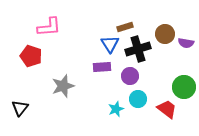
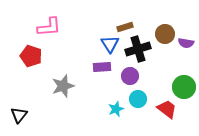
black triangle: moved 1 px left, 7 px down
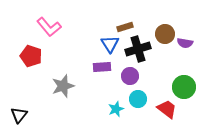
pink L-shape: rotated 55 degrees clockwise
purple semicircle: moved 1 px left
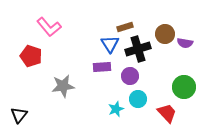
gray star: rotated 10 degrees clockwise
red trapezoid: moved 4 px down; rotated 10 degrees clockwise
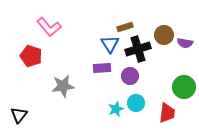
brown circle: moved 1 px left, 1 px down
purple rectangle: moved 1 px down
cyan circle: moved 2 px left, 4 px down
red trapezoid: rotated 50 degrees clockwise
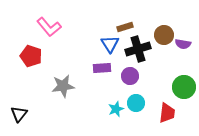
purple semicircle: moved 2 px left, 1 px down
black triangle: moved 1 px up
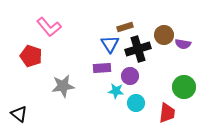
cyan star: moved 18 px up; rotated 28 degrees clockwise
black triangle: rotated 30 degrees counterclockwise
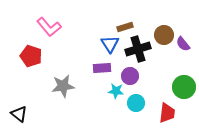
purple semicircle: rotated 42 degrees clockwise
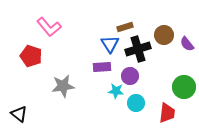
purple semicircle: moved 4 px right
purple rectangle: moved 1 px up
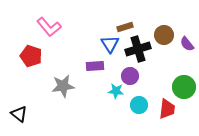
purple rectangle: moved 7 px left, 1 px up
cyan circle: moved 3 px right, 2 px down
red trapezoid: moved 4 px up
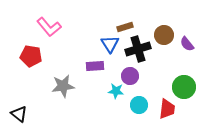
red pentagon: rotated 10 degrees counterclockwise
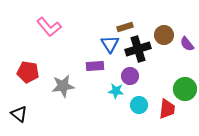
red pentagon: moved 3 px left, 16 px down
green circle: moved 1 px right, 2 px down
